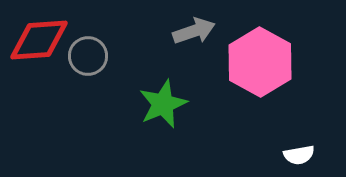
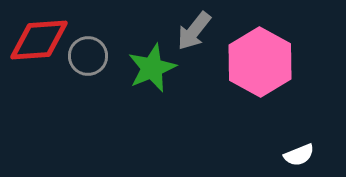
gray arrow: rotated 147 degrees clockwise
green star: moved 11 px left, 36 px up
white semicircle: rotated 12 degrees counterclockwise
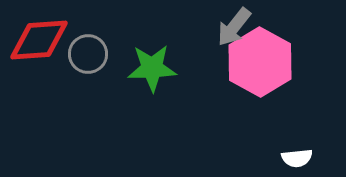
gray arrow: moved 40 px right, 4 px up
gray circle: moved 2 px up
green star: rotated 21 degrees clockwise
white semicircle: moved 2 px left, 3 px down; rotated 16 degrees clockwise
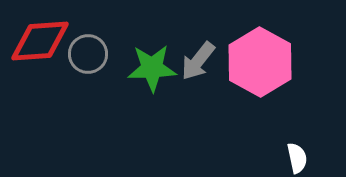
gray arrow: moved 36 px left, 34 px down
red diamond: moved 1 px right, 1 px down
white semicircle: rotated 96 degrees counterclockwise
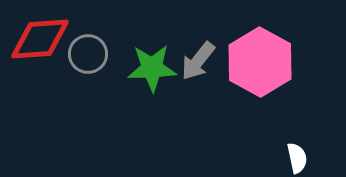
red diamond: moved 2 px up
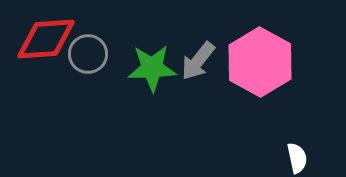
red diamond: moved 6 px right
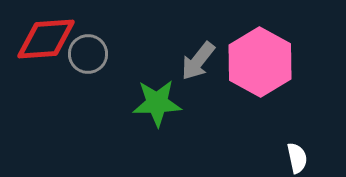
green star: moved 5 px right, 35 px down
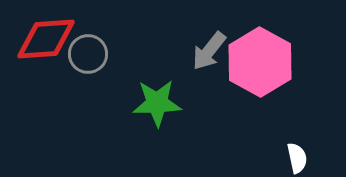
gray arrow: moved 11 px right, 10 px up
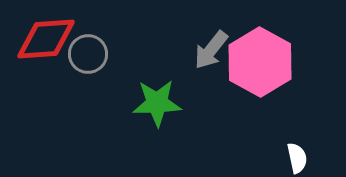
gray arrow: moved 2 px right, 1 px up
